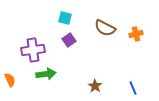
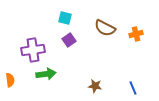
orange semicircle: rotated 16 degrees clockwise
brown star: rotated 24 degrees counterclockwise
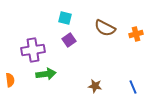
blue line: moved 1 px up
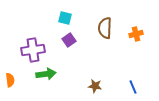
brown semicircle: rotated 65 degrees clockwise
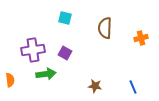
orange cross: moved 5 px right, 4 px down
purple square: moved 4 px left, 13 px down; rotated 24 degrees counterclockwise
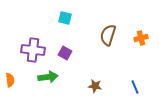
brown semicircle: moved 3 px right, 7 px down; rotated 15 degrees clockwise
purple cross: rotated 15 degrees clockwise
green arrow: moved 2 px right, 3 px down
blue line: moved 2 px right
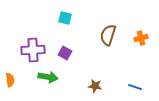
purple cross: rotated 10 degrees counterclockwise
green arrow: rotated 18 degrees clockwise
blue line: rotated 48 degrees counterclockwise
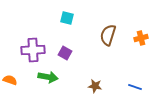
cyan square: moved 2 px right
orange semicircle: rotated 64 degrees counterclockwise
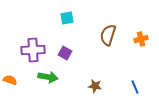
cyan square: rotated 24 degrees counterclockwise
orange cross: moved 1 px down
blue line: rotated 48 degrees clockwise
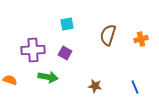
cyan square: moved 6 px down
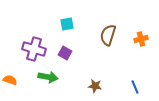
purple cross: moved 1 px right, 1 px up; rotated 20 degrees clockwise
